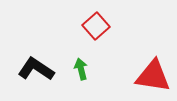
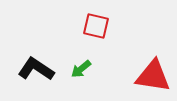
red square: rotated 36 degrees counterclockwise
green arrow: rotated 115 degrees counterclockwise
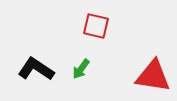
green arrow: rotated 15 degrees counterclockwise
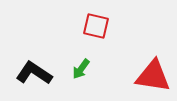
black L-shape: moved 2 px left, 4 px down
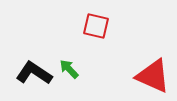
green arrow: moved 12 px left; rotated 100 degrees clockwise
red triangle: rotated 15 degrees clockwise
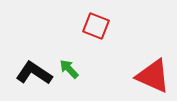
red square: rotated 8 degrees clockwise
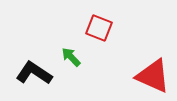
red square: moved 3 px right, 2 px down
green arrow: moved 2 px right, 12 px up
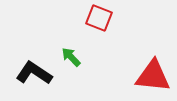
red square: moved 10 px up
red triangle: rotated 18 degrees counterclockwise
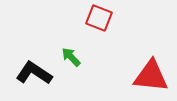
red triangle: moved 2 px left
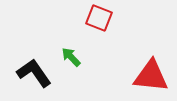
black L-shape: rotated 21 degrees clockwise
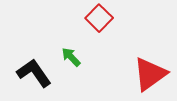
red square: rotated 24 degrees clockwise
red triangle: moved 1 px left, 2 px up; rotated 42 degrees counterclockwise
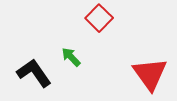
red triangle: rotated 30 degrees counterclockwise
